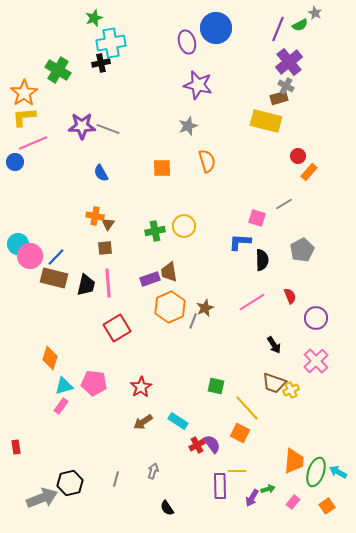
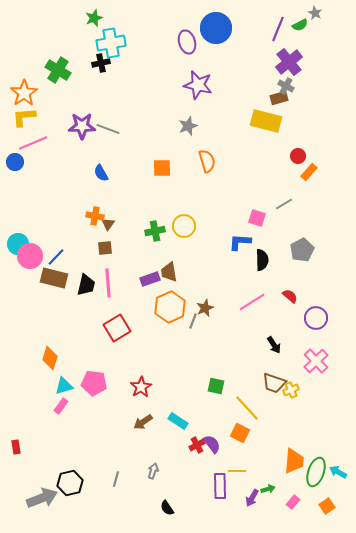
red semicircle at (290, 296): rotated 28 degrees counterclockwise
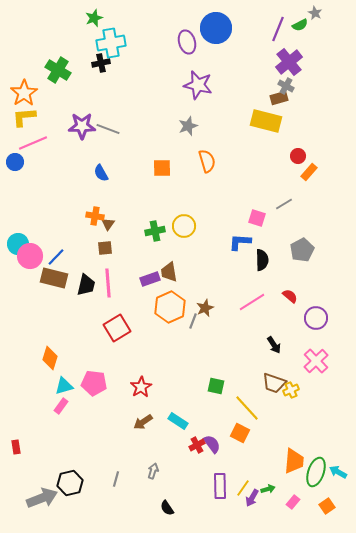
yellow line at (237, 471): moved 6 px right, 17 px down; rotated 54 degrees counterclockwise
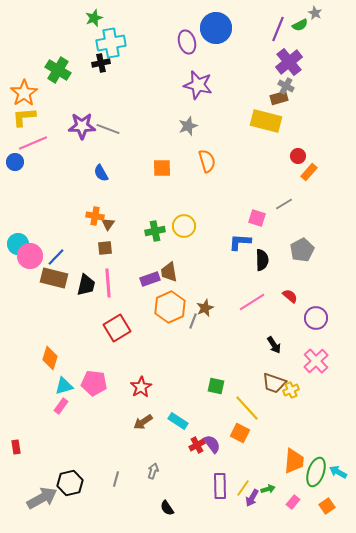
gray arrow at (42, 498): rotated 8 degrees counterclockwise
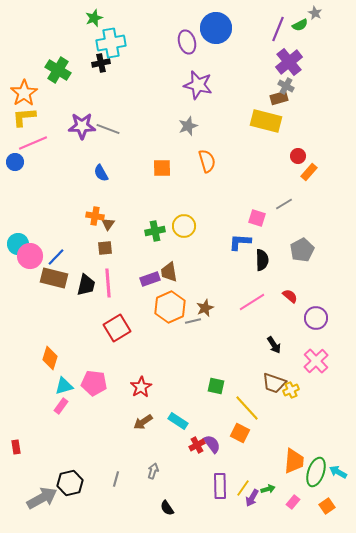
gray line at (193, 321): rotated 56 degrees clockwise
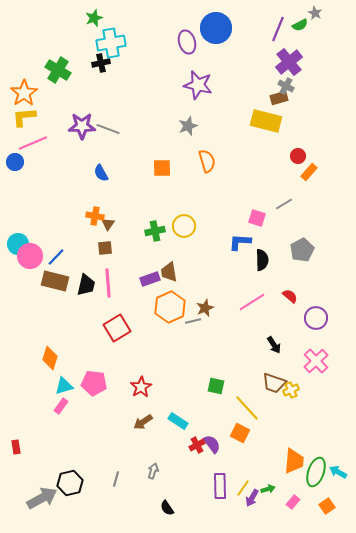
brown rectangle at (54, 278): moved 1 px right, 3 px down
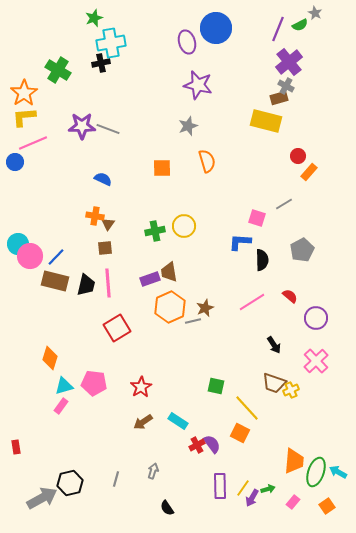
blue semicircle at (101, 173): moved 2 px right, 6 px down; rotated 144 degrees clockwise
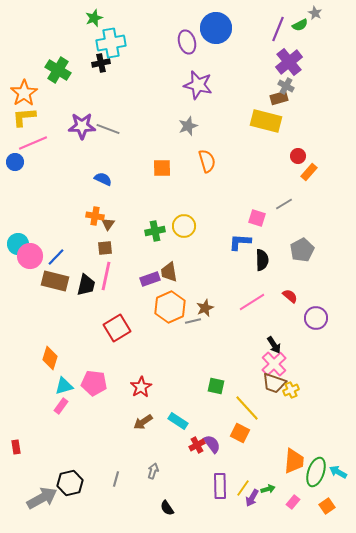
pink line at (108, 283): moved 2 px left, 7 px up; rotated 16 degrees clockwise
pink cross at (316, 361): moved 42 px left, 3 px down
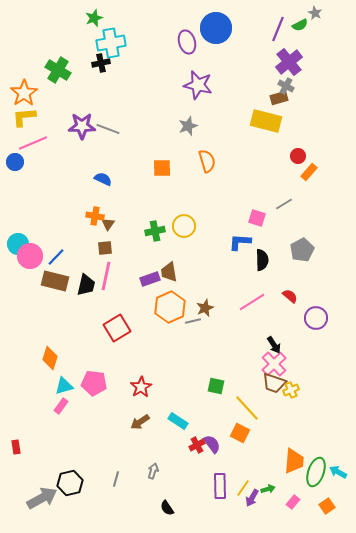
brown arrow at (143, 422): moved 3 px left
